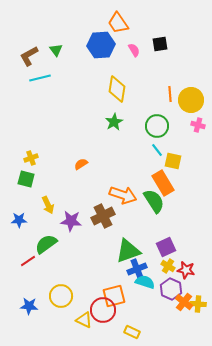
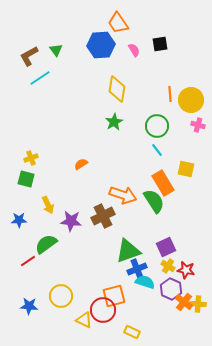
cyan line at (40, 78): rotated 20 degrees counterclockwise
yellow square at (173, 161): moved 13 px right, 8 px down
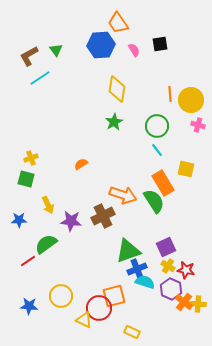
red circle at (103, 310): moved 4 px left, 2 px up
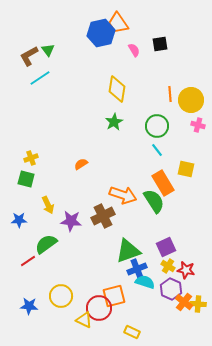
blue hexagon at (101, 45): moved 12 px up; rotated 8 degrees counterclockwise
green triangle at (56, 50): moved 8 px left
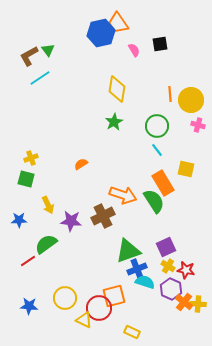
yellow circle at (61, 296): moved 4 px right, 2 px down
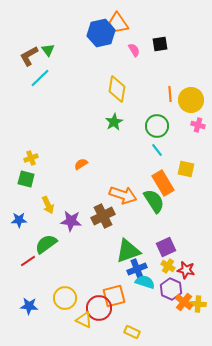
cyan line at (40, 78): rotated 10 degrees counterclockwise
